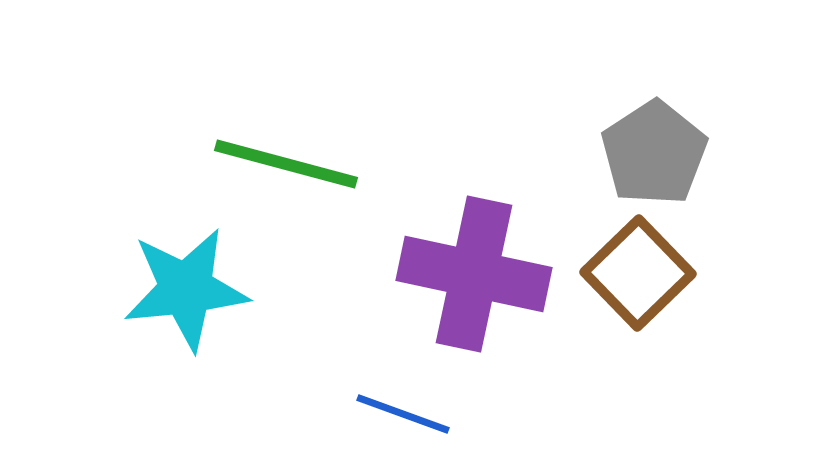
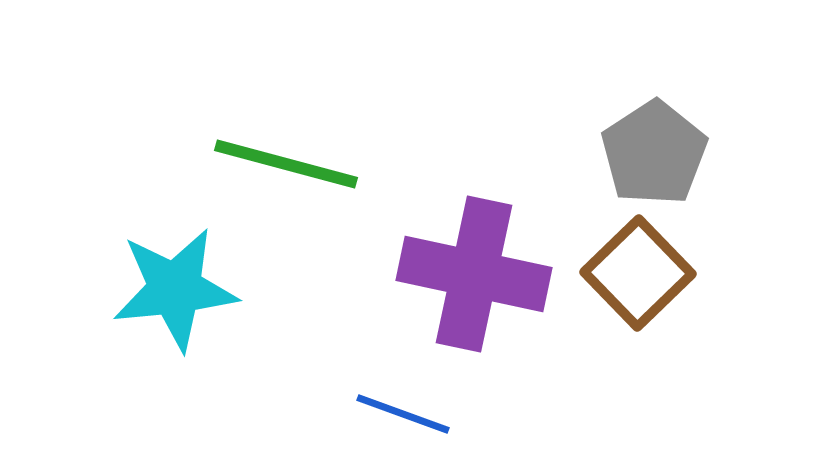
cyan star: moved 11 px left
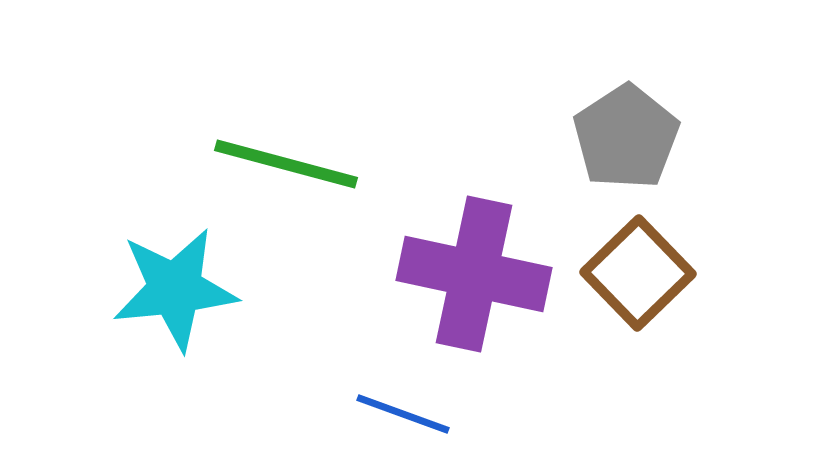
gray pentagon: moved 28 px left, 16 px up
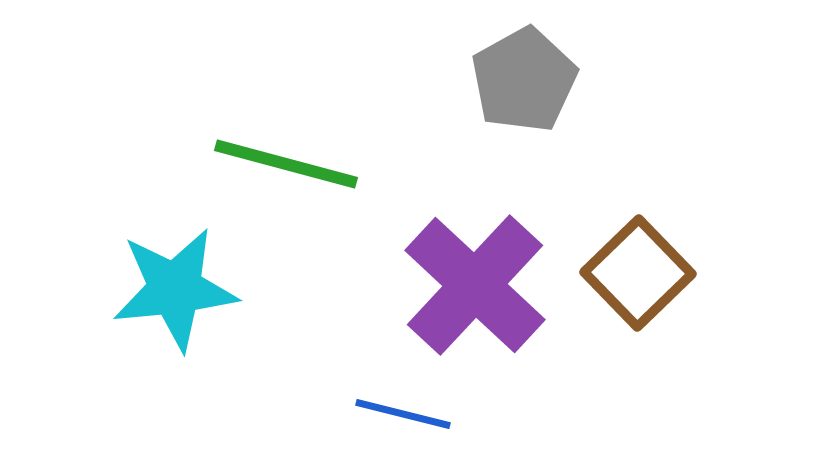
gray pentagon: moved 102 px left, 57 px up; rotated 4 degrees clockwise
purple cross: moved 1 px right, 11 px down; rotated 31 degrees clockwise
blue line: rotated 6 degrees counterclockwise
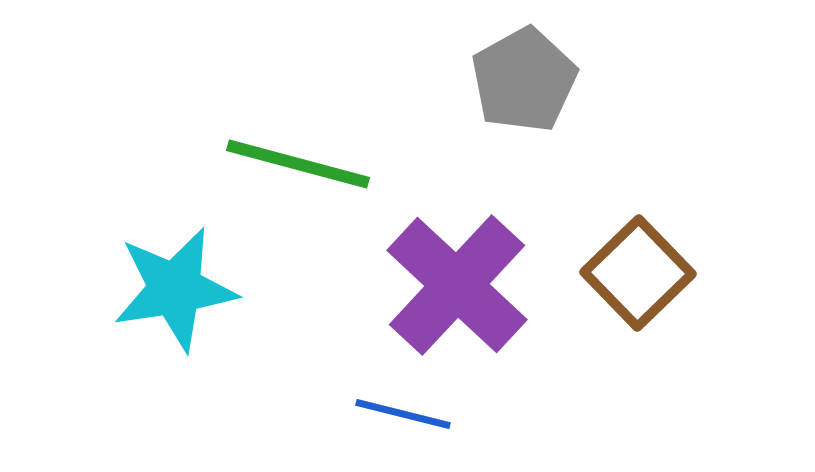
green line: moved 12 px right
purple cross: moved 18 px left
cyan star: rotated 3 degrees counterclockwise
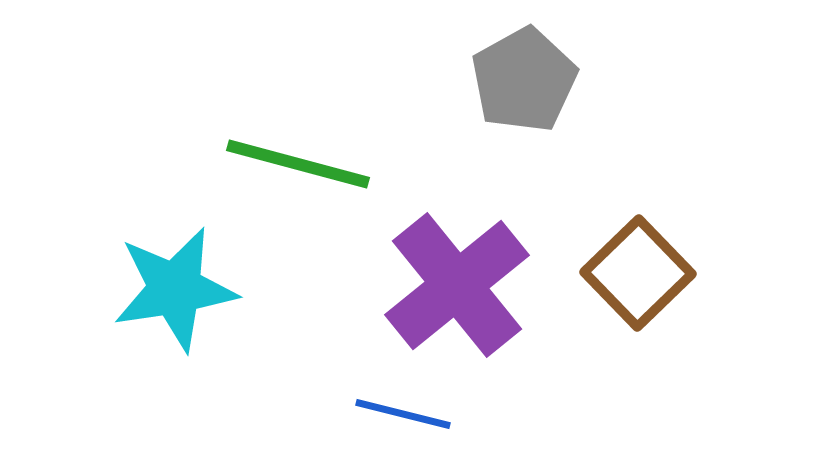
purple cross: rotated 8 degrees clockwise
